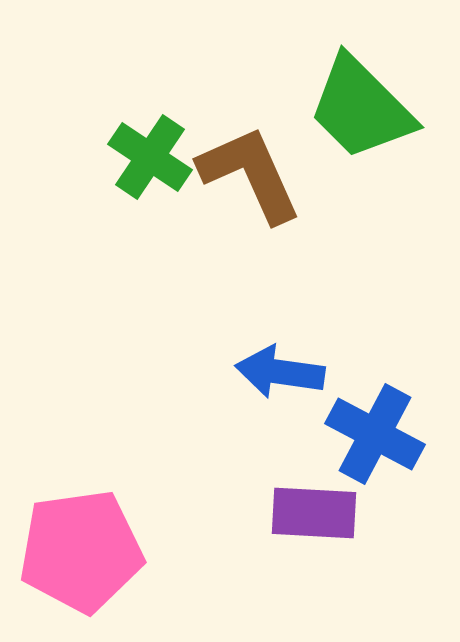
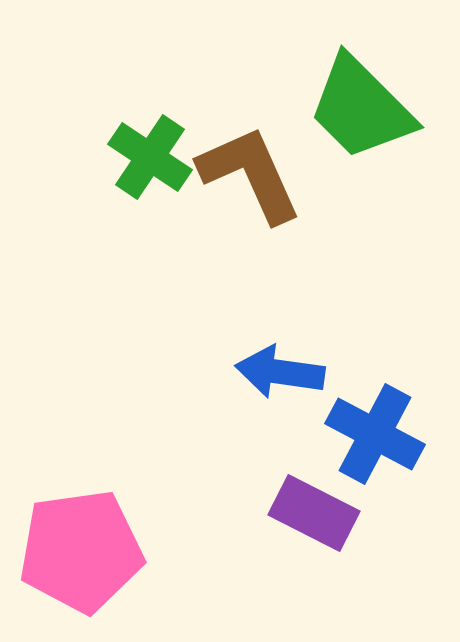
purple rectangle: rotated 24 degrees clockwise
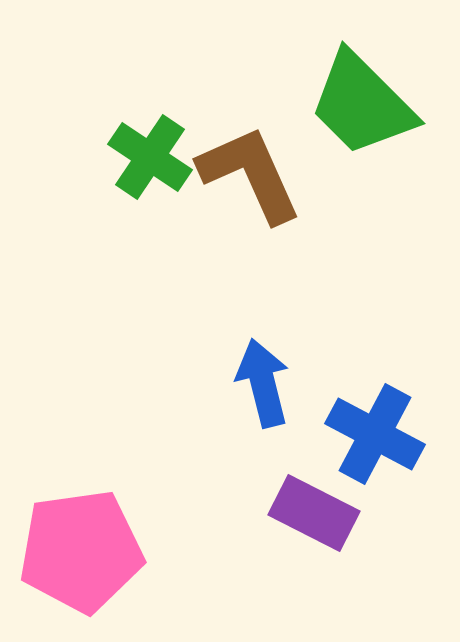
green trapezoid: moved 1 px right, 4 px up
blue arrow: moved 17 px left, 11 px down; rotated 68 degrees clockwise
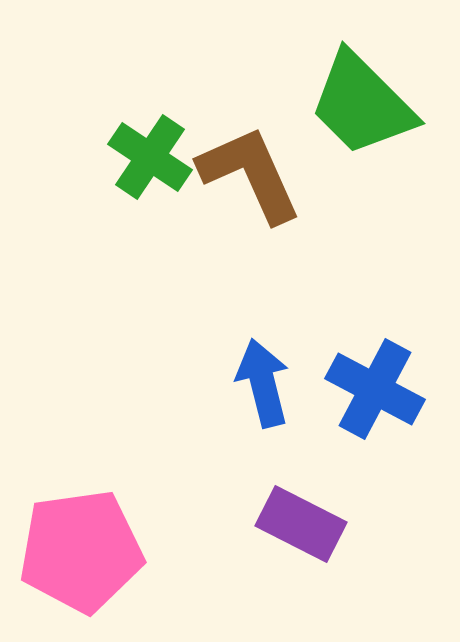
blue cross: moved 45 px up
purple rectangle: moved 13 px left, 11 px down
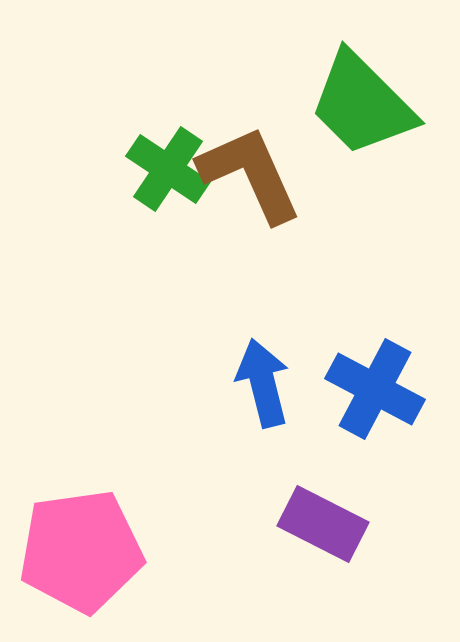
green cross: moved 18 px right, 12 px down
purple rectangle: moved 22 px right
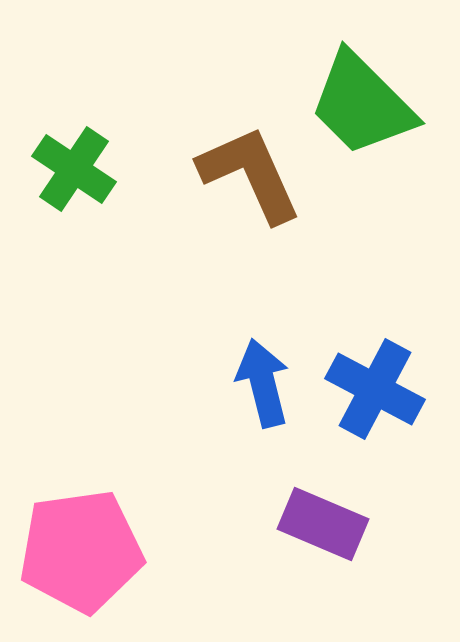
green cross: moved 94 px left
purple rectangle: rotated 4 degrees counterclockwise
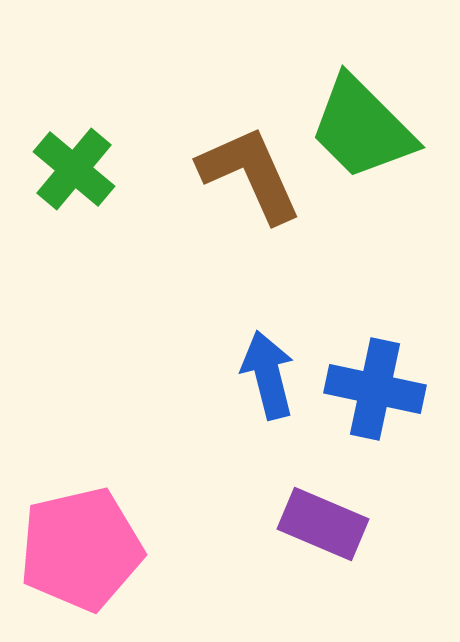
green trapezoid: moved 24 px down
green cross: rotated 6 degrees clockwise
blue arrow: moved 5 px right, 8 px up
blue cross: rotated 16 degrees counterclockwise
pink pentagon: moved 2 px up; rotated 5 degrees counterclockwise
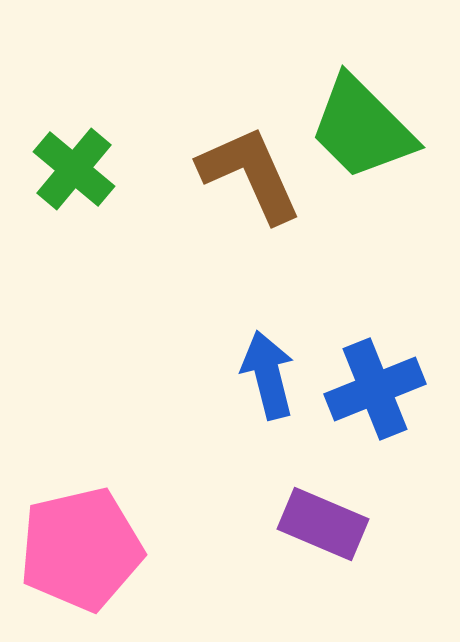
blue cross: rotated 34 degrees counterclockwise
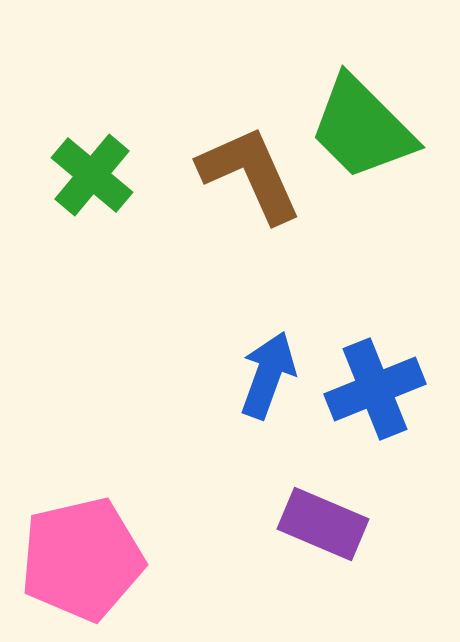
green cross: moved 18 px right, 6 px down
blue arrow: rotated 34 degrees clockwise
pink pentagon: moved 1 px right, 10 px down
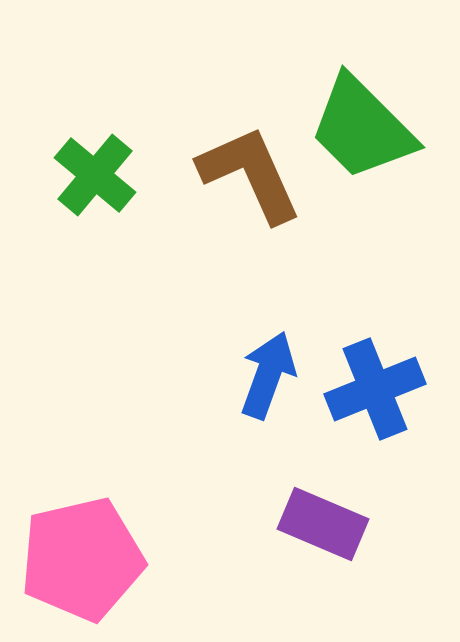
green cross: moved 3 px right
